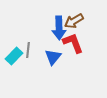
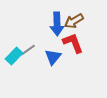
blue arrow: moved 2 px left, 4 px up
gray line: rotated 49 degrees clockwise
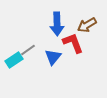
brown arrow: moved 13 px right, 4 px down
cyan rectangle: moved 4 px down; rotated 12 degrees clockwise
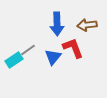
brown arrow: rotated 24 degrees clockwise
red L-shape: moved 5 px down
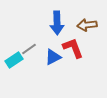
blue arrow: moved 1 px up
gray line: moved 1 px right, 1 px up
blue triangle: rotated 24 degrees clockwise
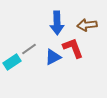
cyan rectangle: moved 2 px left, 2 px down
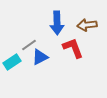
gray line: moved 4 px up
blue triangle: moved 13 px left
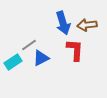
blue arrow: moved 6 px right; rotated 15 degrees counterclockwise
red L-shape: moved 2 px right, 2 px down; rotated 25 degrees clockwise
blue triangle: moved 1 px right, 1 px down
cyan rectangle: moved 1 px right
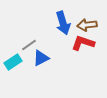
red L-shape: moved 8 px right, 7 px up; rotated 75 degrees counterclockwise
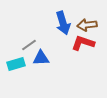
blue triangle: rotated 24 degrees clockwise
cyan rectangle: moved 3 px right, 2 px down; rotated 18 degrees clockwise
